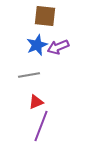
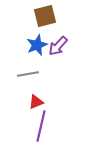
brown square: rotated 20 degrees counterclockwise
purple arrow: moved 1 px up; rotated 25 degrees counterclockwise
gray line: moved 1 px left, 1 px up
purple line: rotated 8 degrees counterclockwise
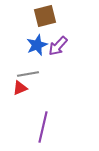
red triangle: moved 16 px left, 14 px up
purple line: moved 2 px right, 1 px down
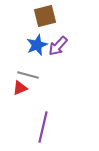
gray line: moved 1 px down; rotated 25 degrees clockwise
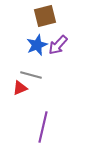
purple arrow: moved 1 px up
gray line: moved 3 px right
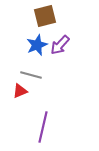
purple arrow: moved 2 px right
red triangle: moved 3 px down
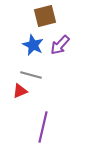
blue star: moved 4 px left; rotated 25 degrees counterclockwise
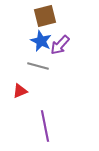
blue star: moved 8 px right, 4 px up
gray line: moved 7 px right, 9 px up
purple line: moved 2 px right, 1 px up; rotated 24 degrees counterclockwise
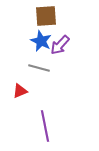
brown square: moved 1 px right; rotated 10 degrees clockwise
gray line: moved 1 px right, 2 px down
